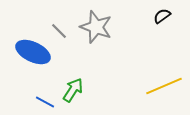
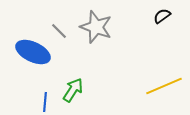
blue line: rotated 66 degrees clockwise
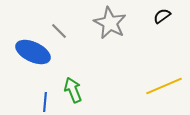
gray star: moved 14 px right, 4 px up; rotated 8 degrees clockwise
green arrow: rotated 55 degrees counterclockwise
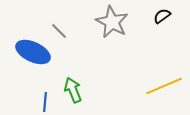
gray star: moved 2 px right, 1 px up
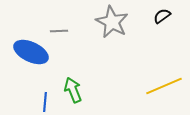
gray line: rotated 48 degrees counterclockwise
blue ellipse: moved 2 px left
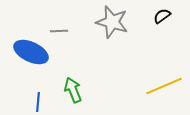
gray star: rotated 12 degrees counterclockwise
blue line: moved 7 px left
